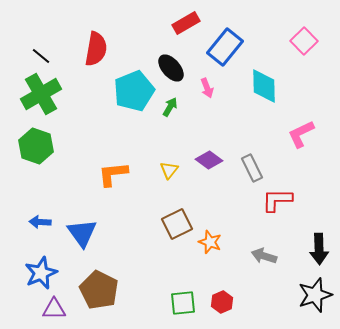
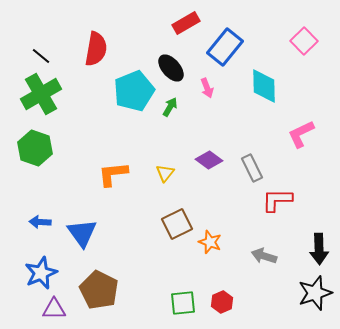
green hexagon: moved 1 px left, 2 px down
yellow triangle: moved 4 px left, 3 px down
black star: moved 2 px up
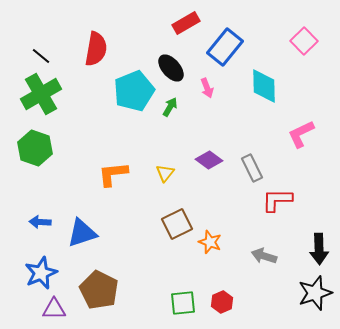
blue triangle: rotated 48 degrees clockwise
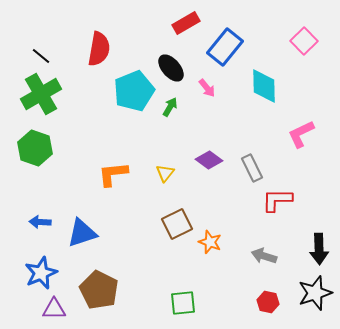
red semicircle: moved 3 px right
pink arrow: rotated 18 degrees counterclockwise
red hexagon: moved 46 px right; rotated 25 degrees counterclockwise
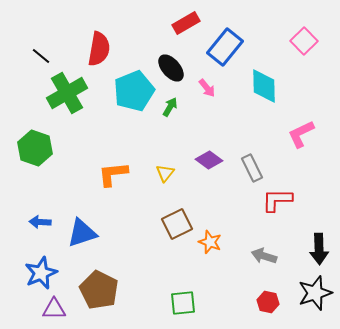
green cross: moved 26 px right, 1 px up
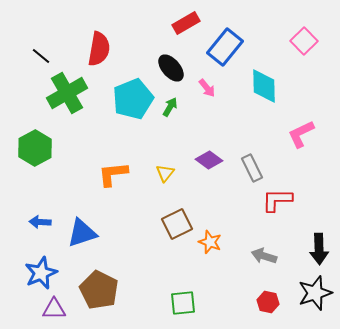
cyan pentagon: moved 1 px left, 8 px down
green hexagon: rotated 12 degrees clockwise
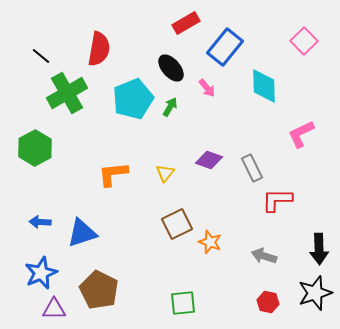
purple diamond: rotated 16 degrees counterclockwise
